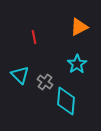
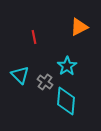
cyan star: moved 10 px left, 2 px down
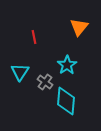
orange triangle: rotated 24 degrees counterclockwise
cyan star: moved 1 px up
cyan triangle: moved 3 px up; rotated 18 degrees clockwise
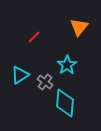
red line: rotated 56 degrees clockwise
cyan triangle: moved 3 px down; rotated 24 degrees clockwise
cyan diamond: moved 1 px left, 2 px down
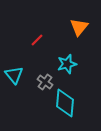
red line: moved 3 px right, 3 px down
cyan star: moved 1 px up; rotated 18 degrees clockwise
cyan triangle: moved 6 px left; rotated 36 degrees counterclockwise
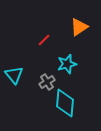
orange triangle: rotated 18 degrees clockwise
red line: moved 7 px right
gray cross: moved 2 px right; rotated 21 degrees clockwise
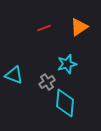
red line: moved 12 px up; rotated 24 degrees clockwise
cyan triangle: rotated 30 degrees counterclockwise
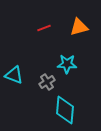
orange triangle: rotated 18 degrees clockwise
cyan star: rotated 18 degrees clockwise
cyan diamond: moved 7 px down
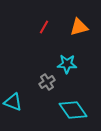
red line: moved 1 px up; rotated 40 degrees counterclockwise
cyan triangle: moved 1 px left, 27 px down
cyan diamond: moved 8 px right; rotated 40 degrees counterclockwise
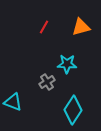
orange triangle: moved 2 px right
cyan diamond: rotated 68 degrees clockwise
